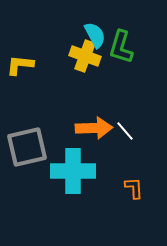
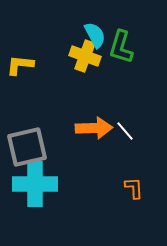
cyan cross: moved 38 px left, 13 px down
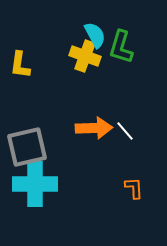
yellow L-shape: rotated 88 degrees counterclockwise
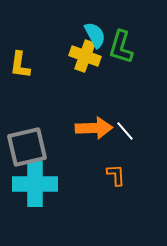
orange L-shape: moved 18 px left, 13 px up
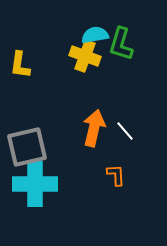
cyan semicircle: rotated 72 degrees counterclockwise
green L-shape: moved 3 px up
orange arrow: rotated 75 degrees counterclockwise
